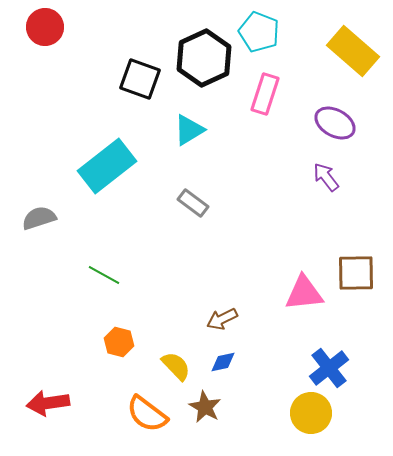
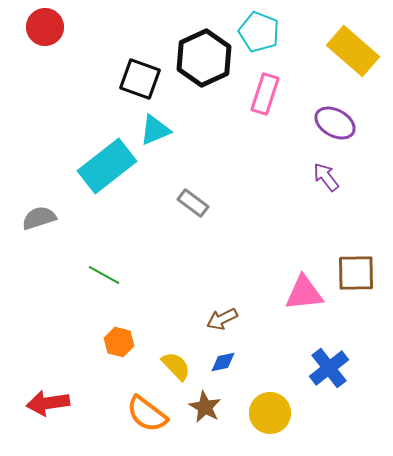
cyan triangle: moved 34 px left; rotated 8 degrees clockwise
yellow circle: moved 41 px left
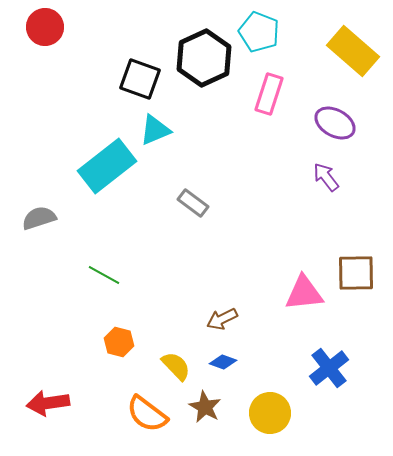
pink rectangle: moved 4 px right
blue diamond: rotated 32 degrees clockwise
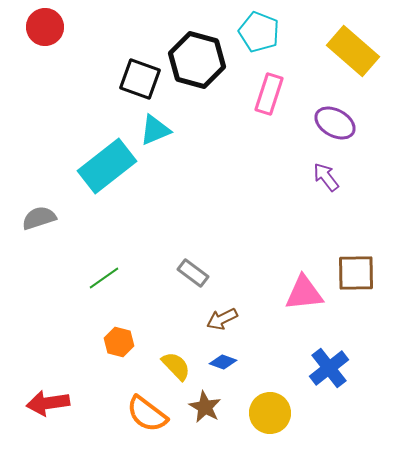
black hexagon: moved 7 px left, 2 px down; rotated 20 degrees counterclockwise
gray rectangle: moved 70 px down
green line: moved 3 px down; rotated 64 degrees counterclockwise
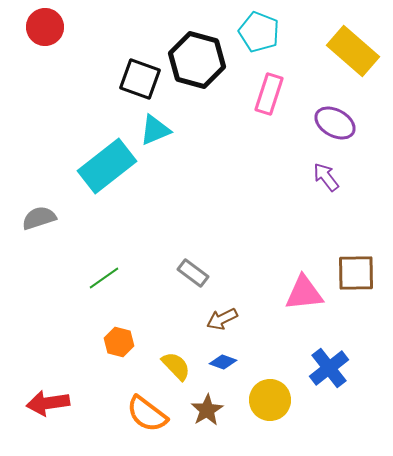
brown star: moved 2 px right, 3 px down; rotated 12 degrees clockwise
yellow circle: moved 13 px up
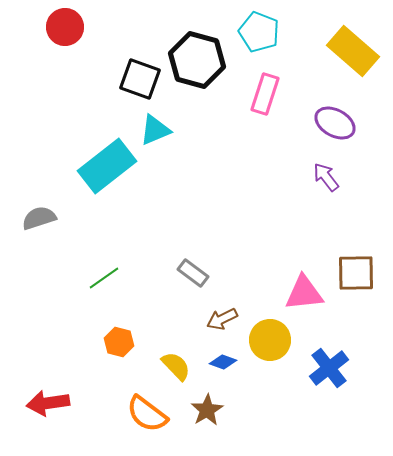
red circle: moved 20 px right
pink rectangle: moved 4 px left
yellow circle: moved 60 px up
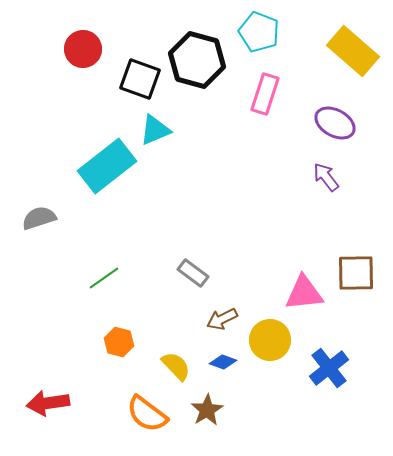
red circle: moved 18 px right, 22 px down
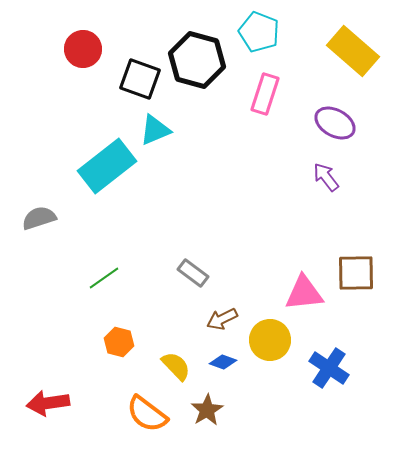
blue cross: rotated 18 degrees counterclockwise
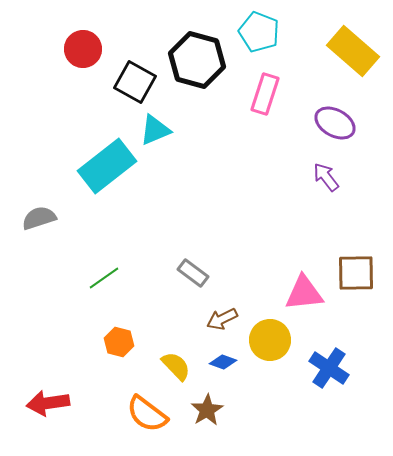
black square: moved 5 px left, 3 px down; rotated 9 degrees clockwise
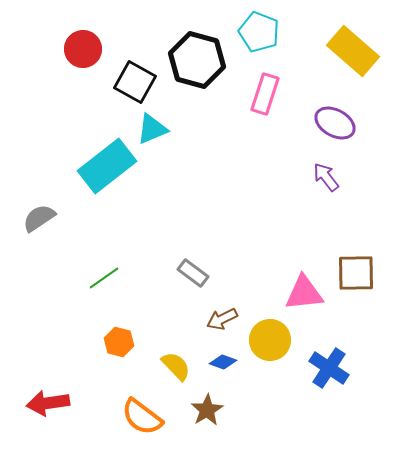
cyan triangle: moved 3 px left, 1 px up
gray semicircle: rotated 16 degrees counterclockwise
orange semicircle: moved 5 px left, 3 px down
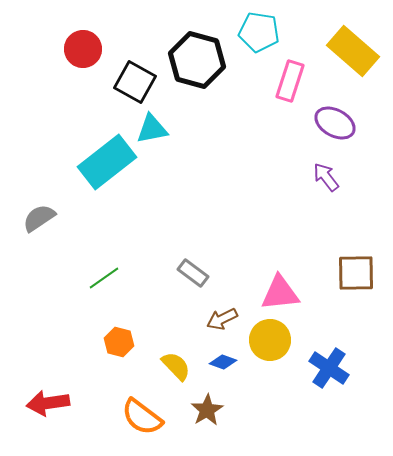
cyan pentagon: rotated 12 degrees counterclockwise
pink rectangle: moved 25 px right, 13 px up
cyan triangle: rotated 12 degrees clockwise
cyan rectangle: moved 4 px up
pink triangle: moved 24 px left
